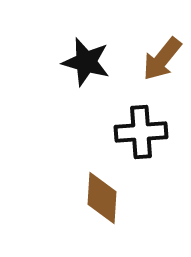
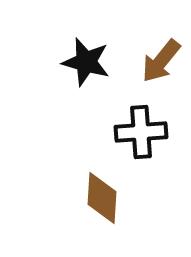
brown arrow: moved 1 px left, 2 px down
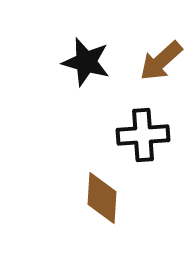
brown arrow: rotated 9 degrees clockwise
black cross: moved 2 px right, 3 px down
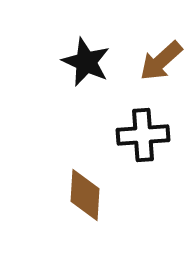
black star: rotated 9 degrees clockwise
brown diamond: moved 17 px left, 3 px up
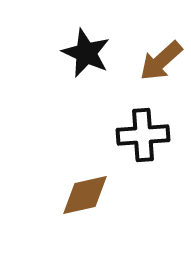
black star: moved 9 px up
brown diamond: rotated 74 degrees clockwise
